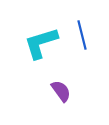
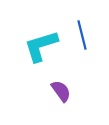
cyan L-shape: moved 3 px down
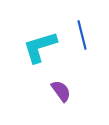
cyan L-shape: moved 1 px left, 1 px down
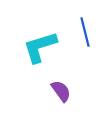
blue line: moved 3 px right, 3 px up
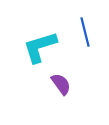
purple semicircle: moved 7 px up
